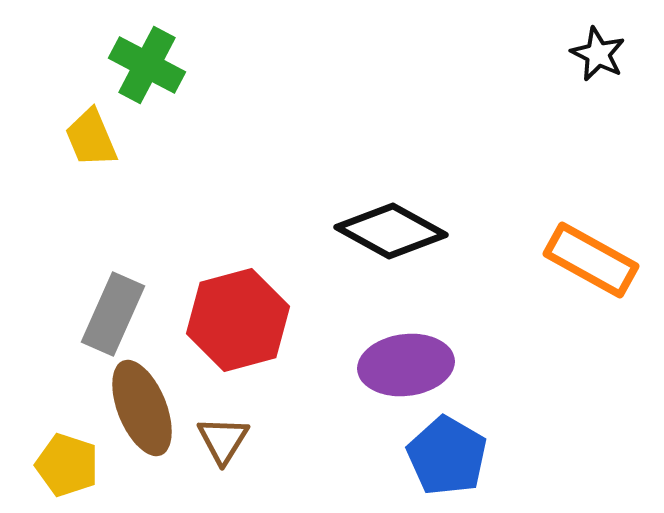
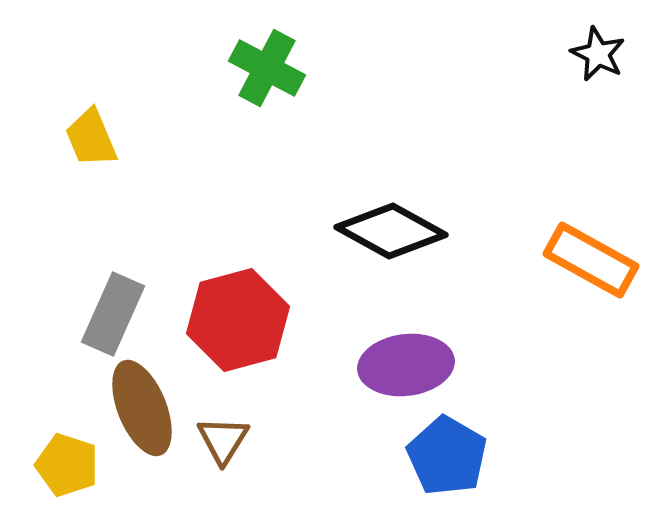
green cross: moved 120 px right, 3 px down
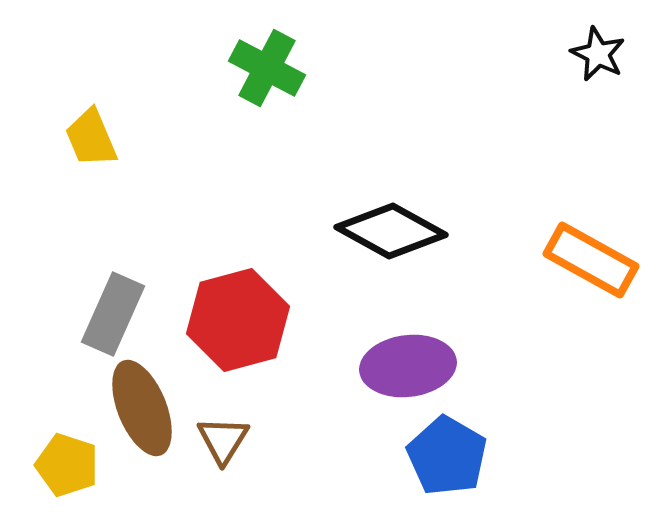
purple ellipse: moved 2 px right, 1 px down
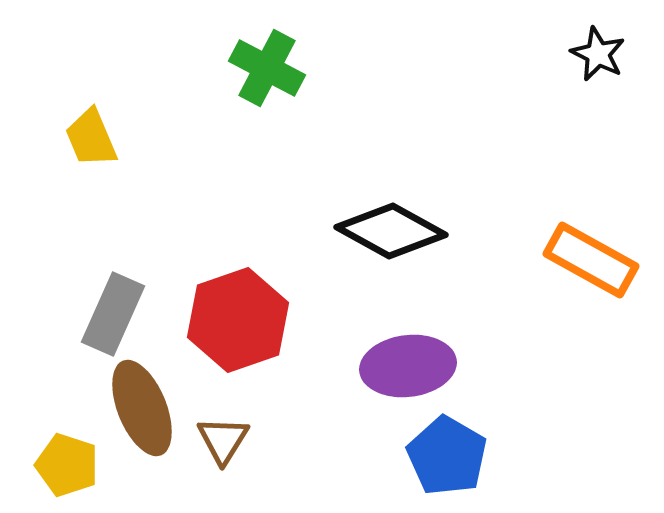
red hexagon: rotated 4 degrees counterclockwise
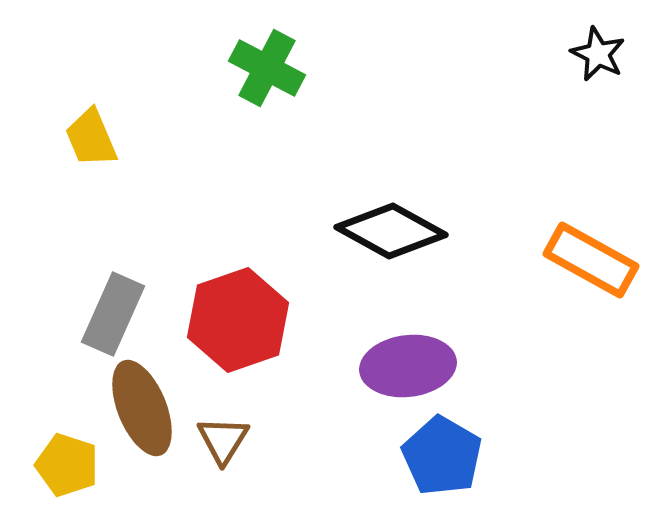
blue pentagon: moved 5 px left
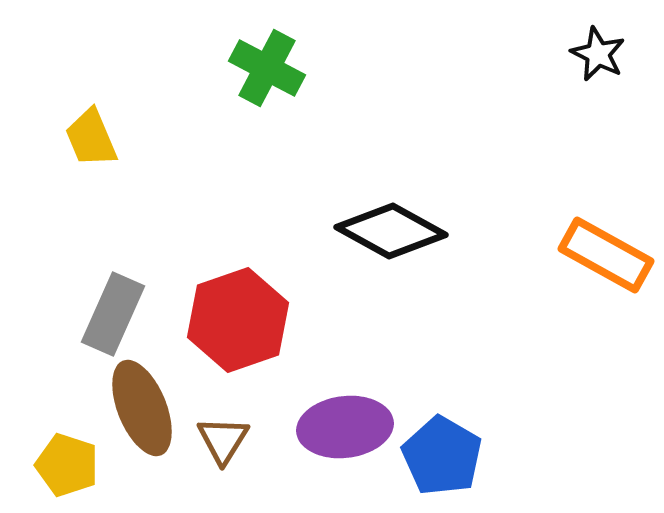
orange rectangle: moved 15 px right, 5 px up
purple ellipse: moved 63 px left, 61 px down
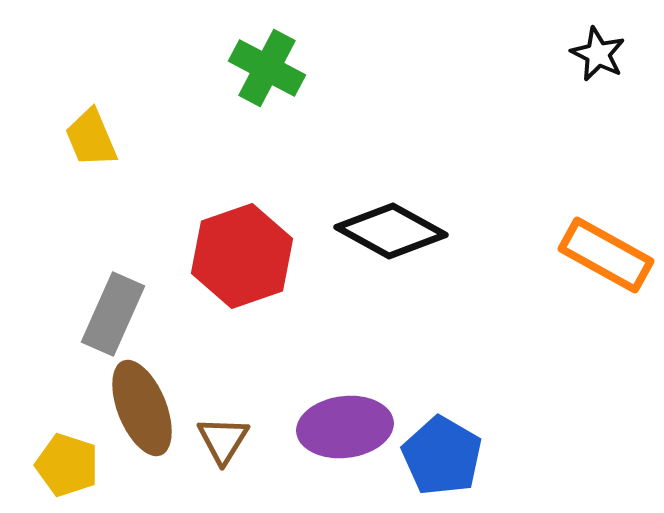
red hexagon: moved 4 px right, 64 px up
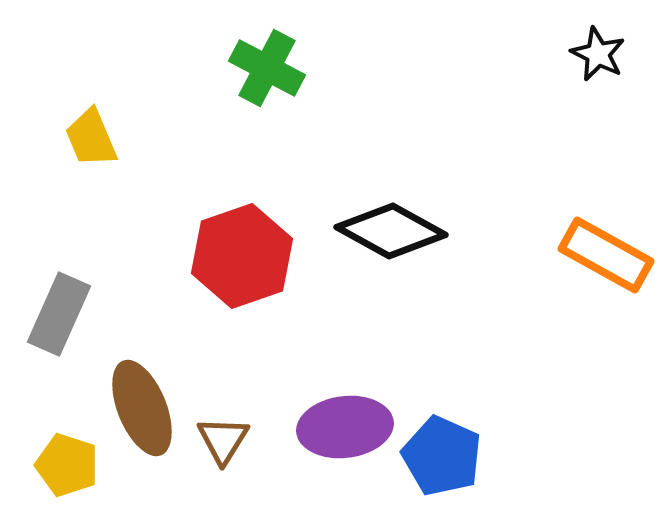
gray rectangle: moved 54 px left
blue pentagon: rotated 6 degrees counterclockwise
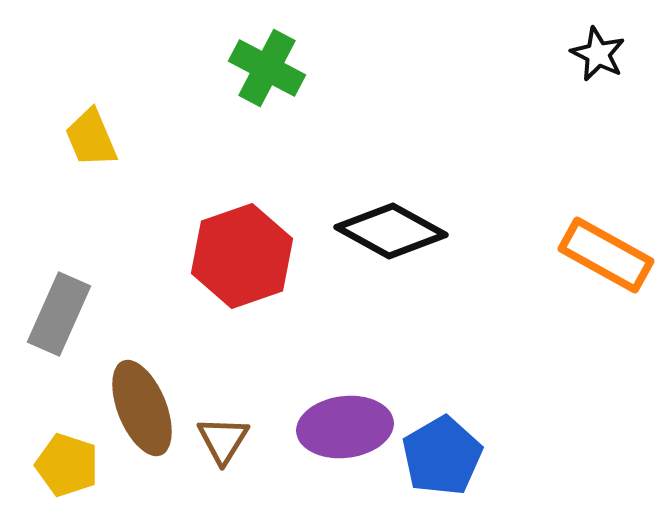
blue pentagon: rotated 18 degrees clockwise
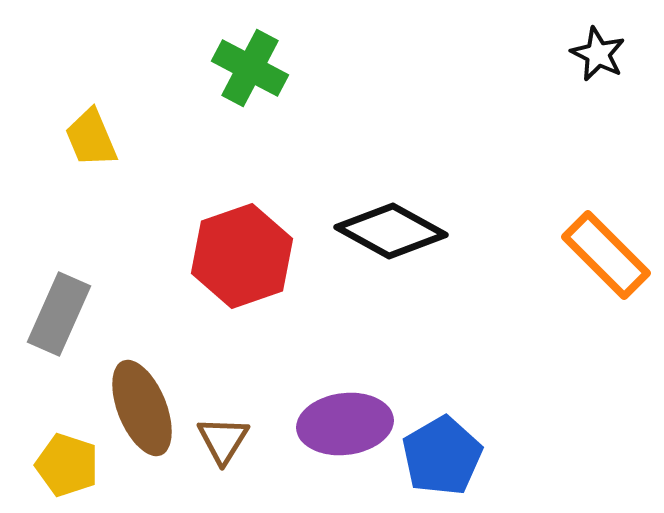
green cross: moved 17 px left
orange rectangle: rotated 16 degrees clockwise
purple ellipse: moved 3 px up
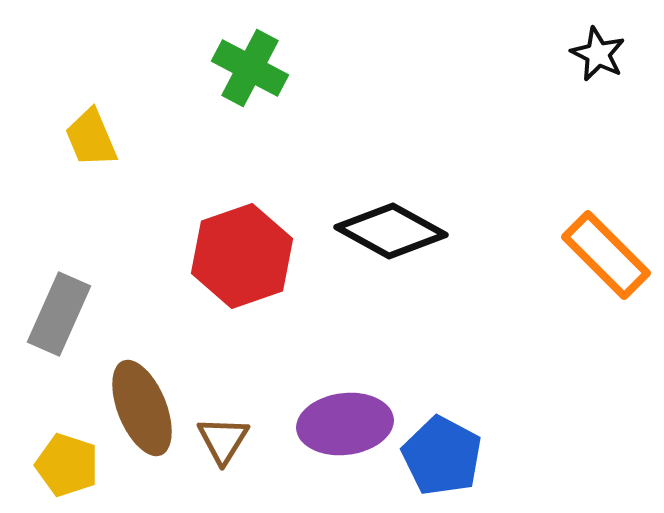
blue pentagon: rotated 14 degrees counterclockwise
